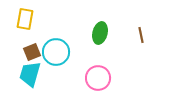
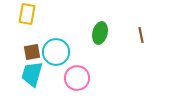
yellow rectangle: moved 2 px right, 5 px up
brown square: rotated 12 degrees clockwise
cyan trapezoid: moved 2 px right
pink circle: moved 21 px left
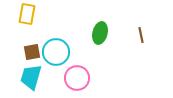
cyan trapezoid: moved 1 px left, 3 px down
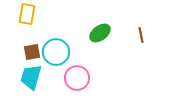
green ellipse: rotated 40 degrees clockwise
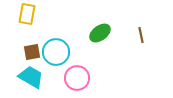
cyan trapezoid: rotated 104 degrees clockwise
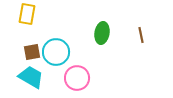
green ellipse: moved 2 px right; rotated 45 degrees counterclockwise
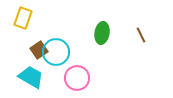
yellow rectangle: moved 4 px left, 4 px down; rotated 10 degrees clockwise
brown line: rotated 14 degrees counterclockwise
brown square: moved 7 px right, 2 px up; rotated 24 degrees counterclockwise
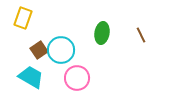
cyan circle: moved 5 px right, 2 px up
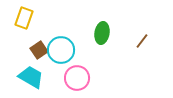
yellow rectangle: moved 1 px right
brown line: moved 1 px right, 6 px down; rotated 63 degrees clockwise
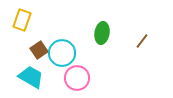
yellow rectangle: moved 2 px left, 2 px down
cyan circle: moved 1 px right, 3 px down
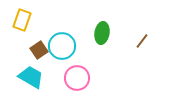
cyan circle: moved 7 px up
